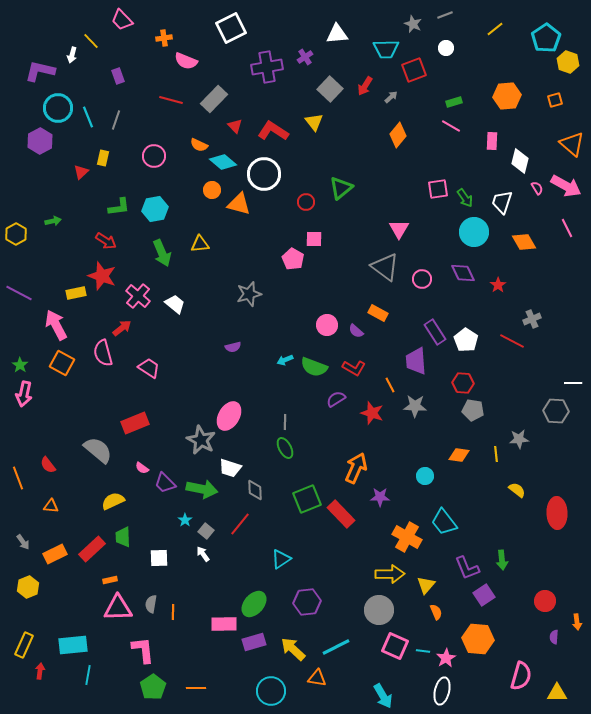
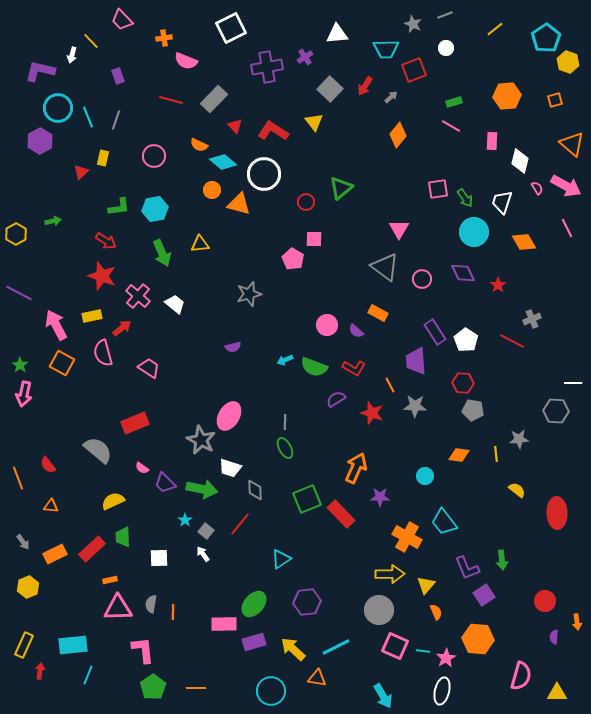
yellow rectangle at (76, 293): moved 16 px right, 23 px down
cyan line at (88, 675): rotated 12 degrees clockwise
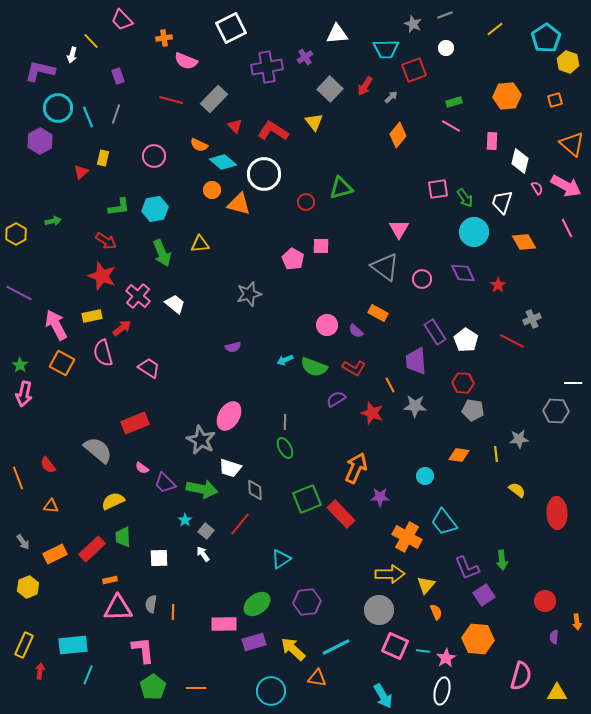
gray line at (116, 120): moved 6 px up
green triangle at (341, 188): rotated 25 degrees clockwise
pink square at (314, 239): moved 7 px right, 7 px down
green ellipse at (254, 604): moved 3 px right; rotated 12 degrees clockwise
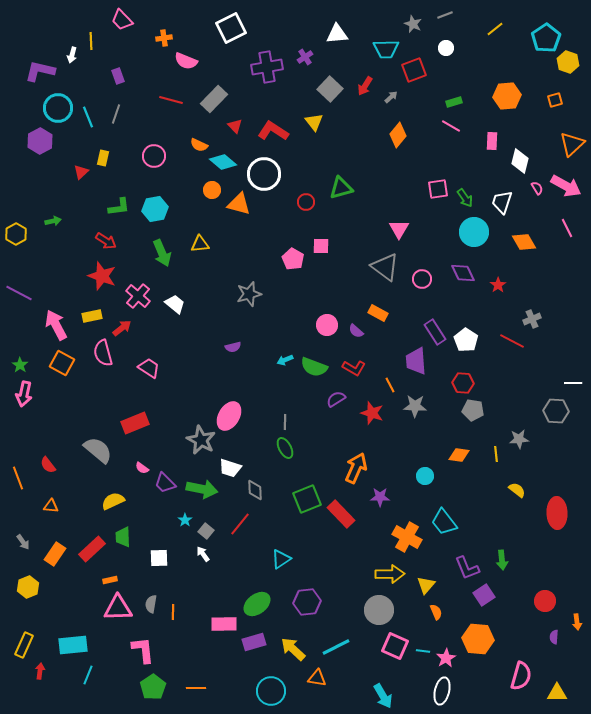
yellow line at (91, 41): rotated 42 degrees clockwise
orange triangle at (572, 144): rotated 36 degrees clockwise
orange rectangle at (55, 554): rotated 30 degrees counterclockwise
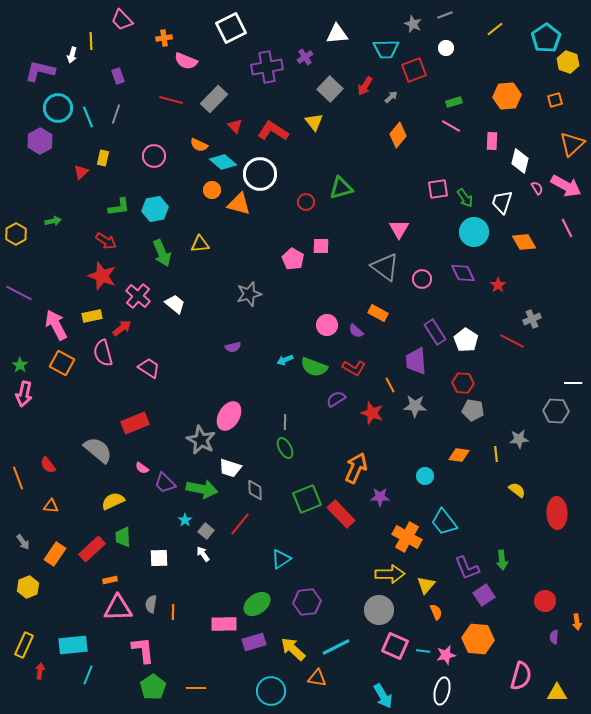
white circle at (264, 174): moved 4 px left
pink star at (446, 658): moved 3 px up; rotated 18 degrees clockwise
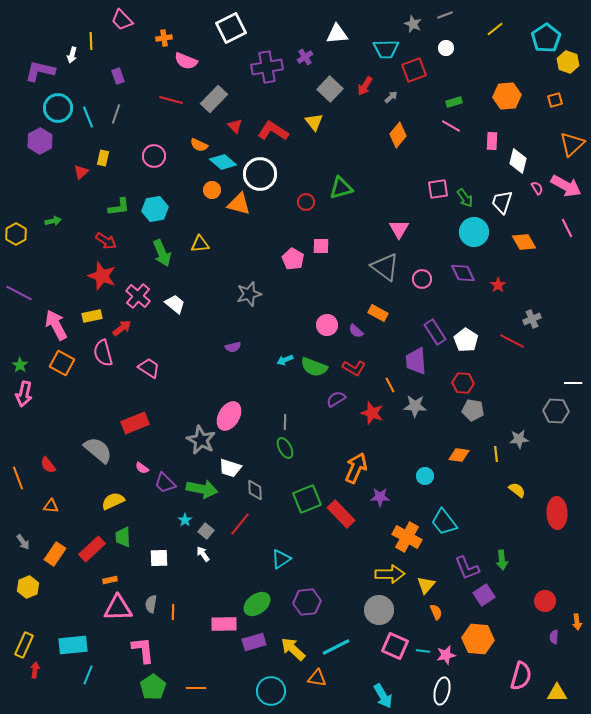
white diamond at (520, 161): moved 2 px left
red arrow at (40, 671): moved 5 px left, 1 px up
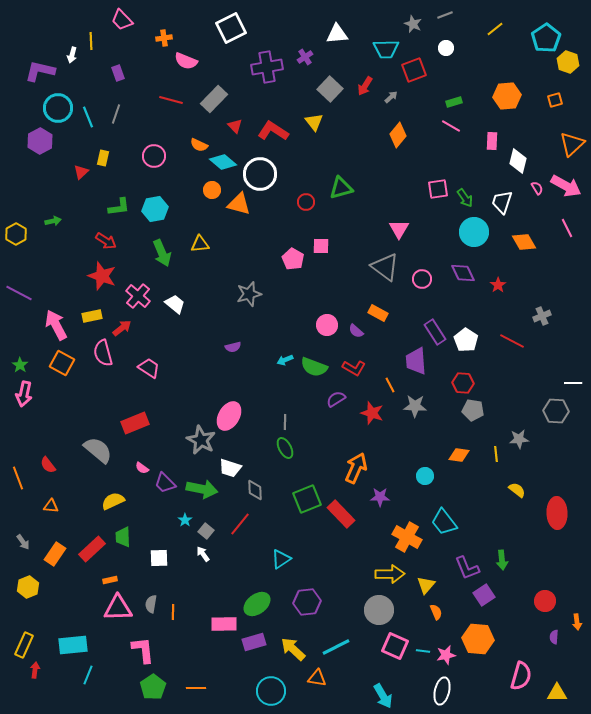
purple rectangle at (118, 76): moved 3 px up
gray cross at (532, 319): moved 10 px right, 3 px up
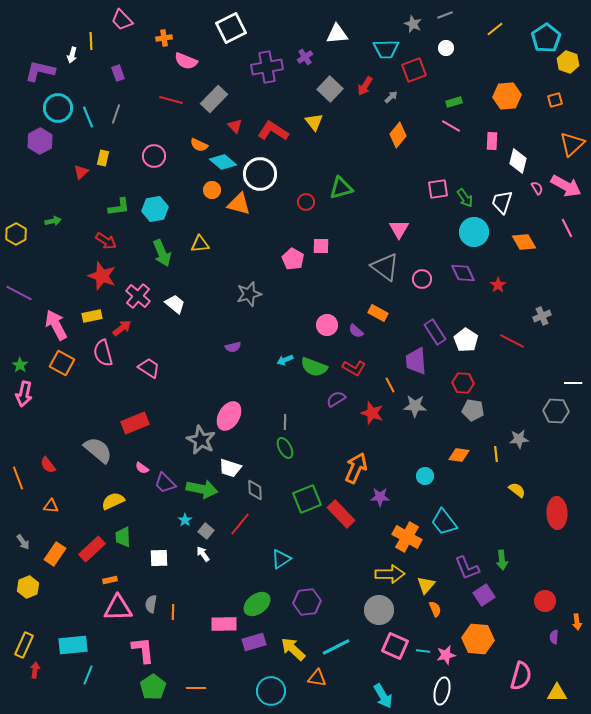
orange semicircle at (436, 612): moved 1 px left, 3 px up
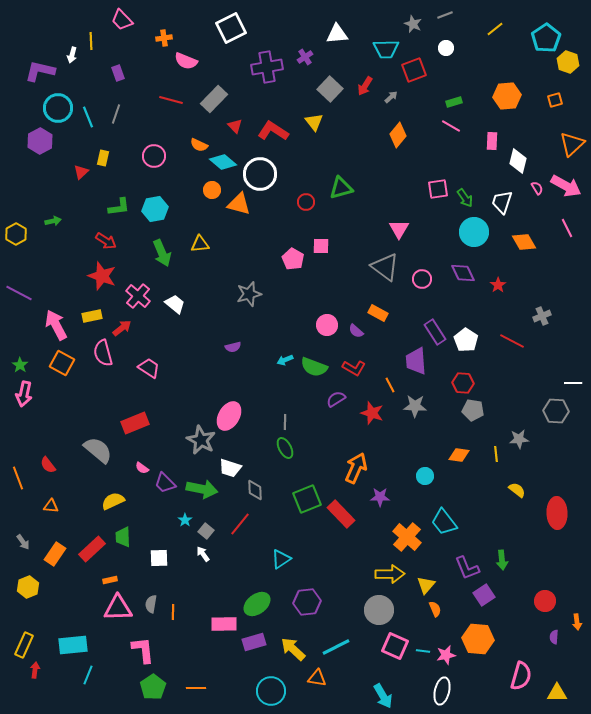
orange cross at (407, 537): rotated 12 degrees clockwise
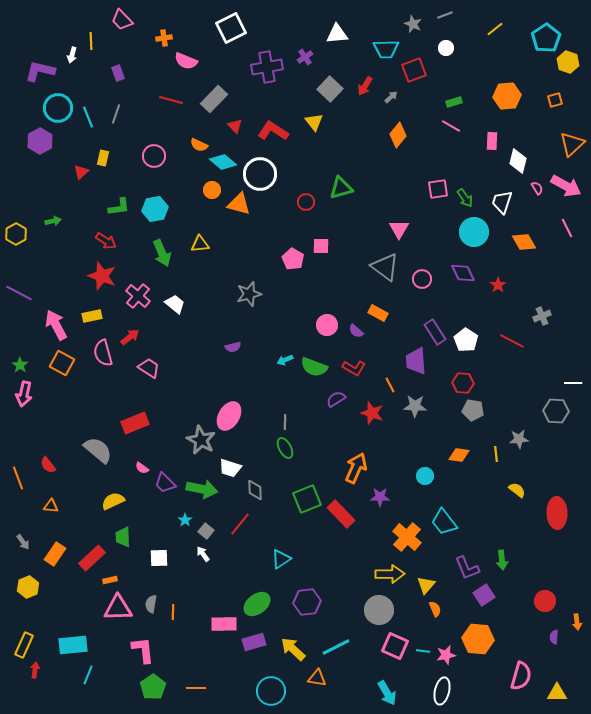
red arrow at (122, 328): moved 8 px right, 9 px down
red rectangle at (92, 549): moved 9 px down
cyan arrow at (383, 696): moved 4 px right, 3 px up
